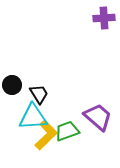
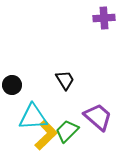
black trapezoid: moved 26 px right, 14 px up
green trapezoid: rotated 25 degrees counterclockwise
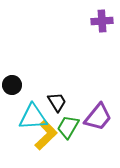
purple cross: moved 2 px left, 3 px down
black trapezoid: moved 8 px left, 22 px down
purple trapezoid: rotated 88 degrees clockwise
green trapezoid: moved 1 px right, 4 px up; rotated 15 degrees counterclockwise
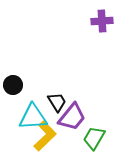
black circle: moved 1 px right
purple trapezoid: moved 26 px left
green trapezoid: moved 26 px right, 11 px down
yellow L-shape: moved 1 px left, 1 px down
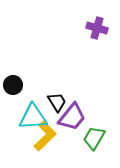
purple cross: moved 5 px left, 7 px down; rotated 20 degrees clockwise
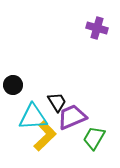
purple trapezoid: rotated 152 degrees counterclockwise
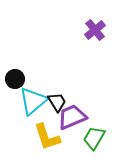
purple cross: moved 2 px left, 2 px down; rotated 35 degrees clockwise
black circle: moved 2 px right, 6 px up
cyan triangle: moved 16 px up; rotated 36 degrees counterclockwise
yellow L-shape: moved 2 px right, 1 px down; rotated 116 degrees clockwise
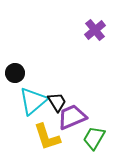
black circle: moved 6 px up
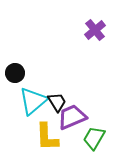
yellow L-shape: rotated 16 degrees clockwise
